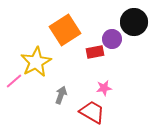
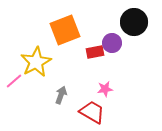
orange square: rotated 12 degrees clockwise
purple circle: moved 4 px down
pink star: moved 1 px right, 1 px down
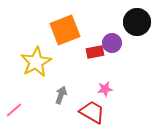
black circle: moved 3 px right
pink line: moved 29 px down
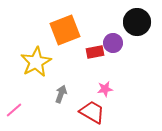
purple circle: moved 1 px right
gray arrow: moved 1 px up
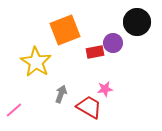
yellow star: rotated 12 degrees counterclockwise
red trapezoid: moved 3 px left, 5 px up
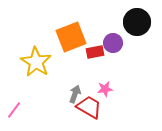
orange square: moved 6 px right, 7 px down
gray arrow: moved 14 px right
pink line: rotated 12 degrees counterclockwise
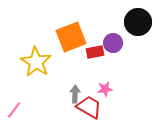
black circle: moved 1 px right
gray arrow: rotated 18 degrees counterclockwise
